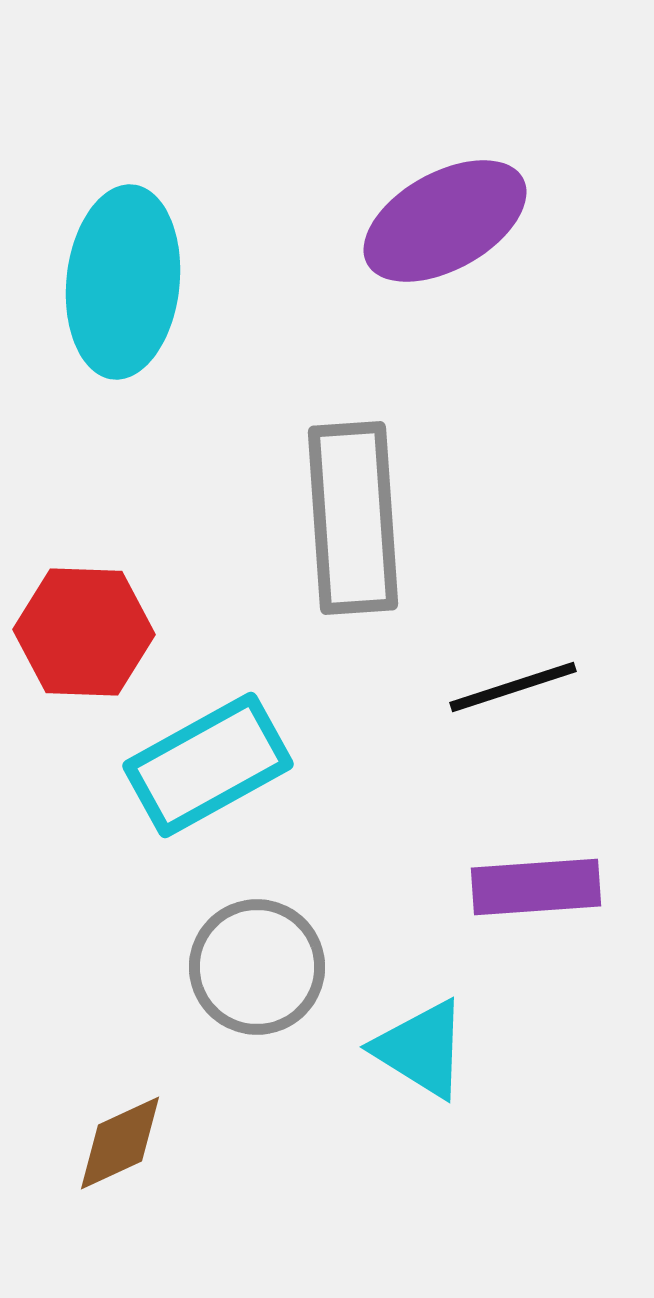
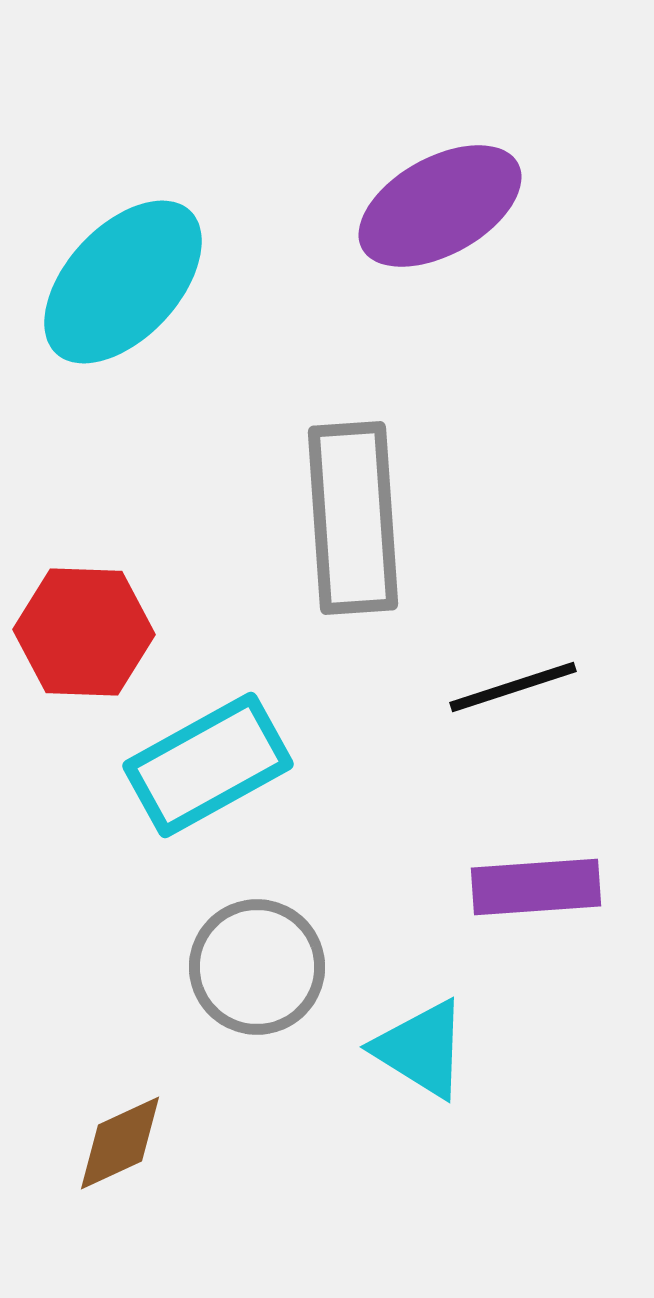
purple ellipse: moved 5 px left, 15 px up
cyan ellipse: rotated 37 degrees clockwise
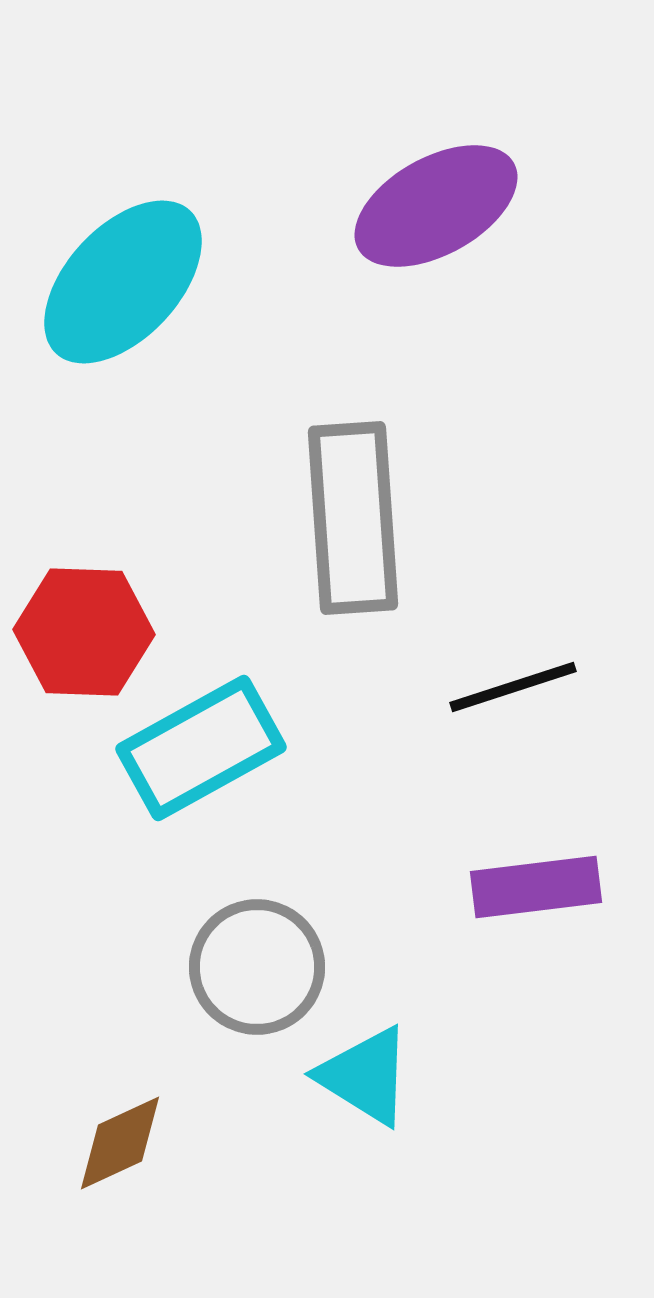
purple ellipse: moved 4 px left
cyan rectangle: moved 7 px left, 17 px up
purple rectangle: rotated 3 degrees counterclockwise
cyan triangle: moved 56 px left, 27 px down
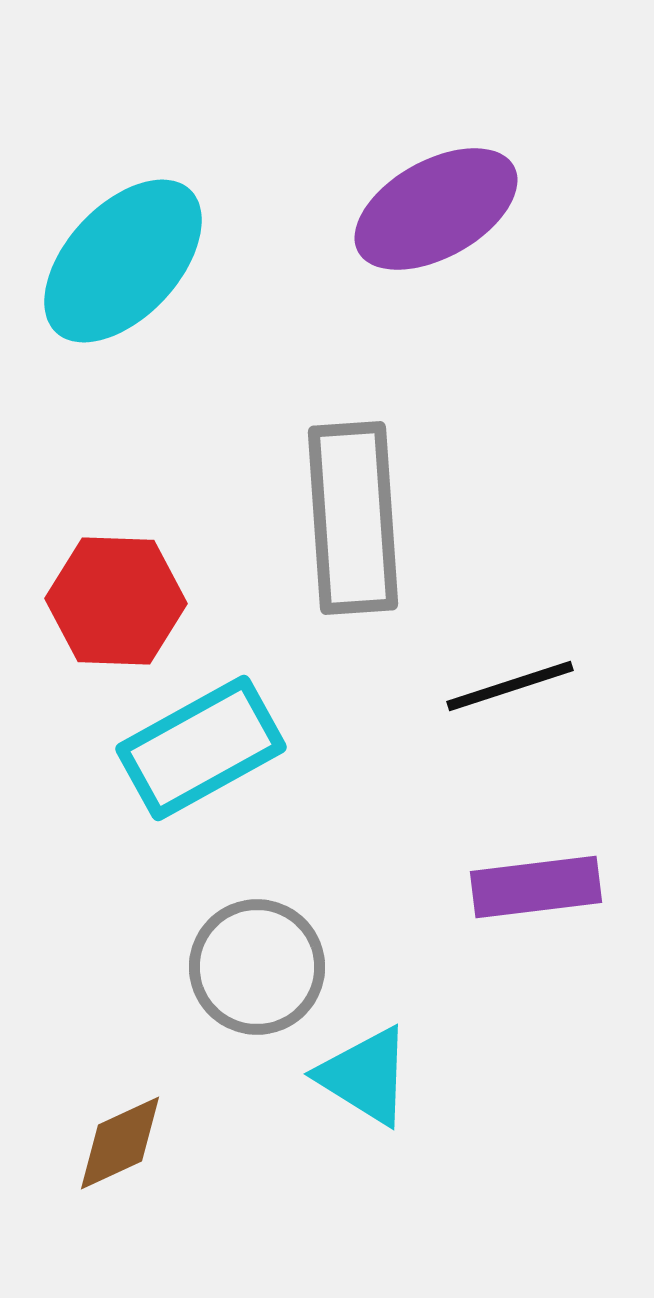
purple ellipse: moved 3 px down
cyan ellipse: moved 21 px up
red hexagon: moved 32 px right, 31 px up
black line: moved 3 px left, 1 px up
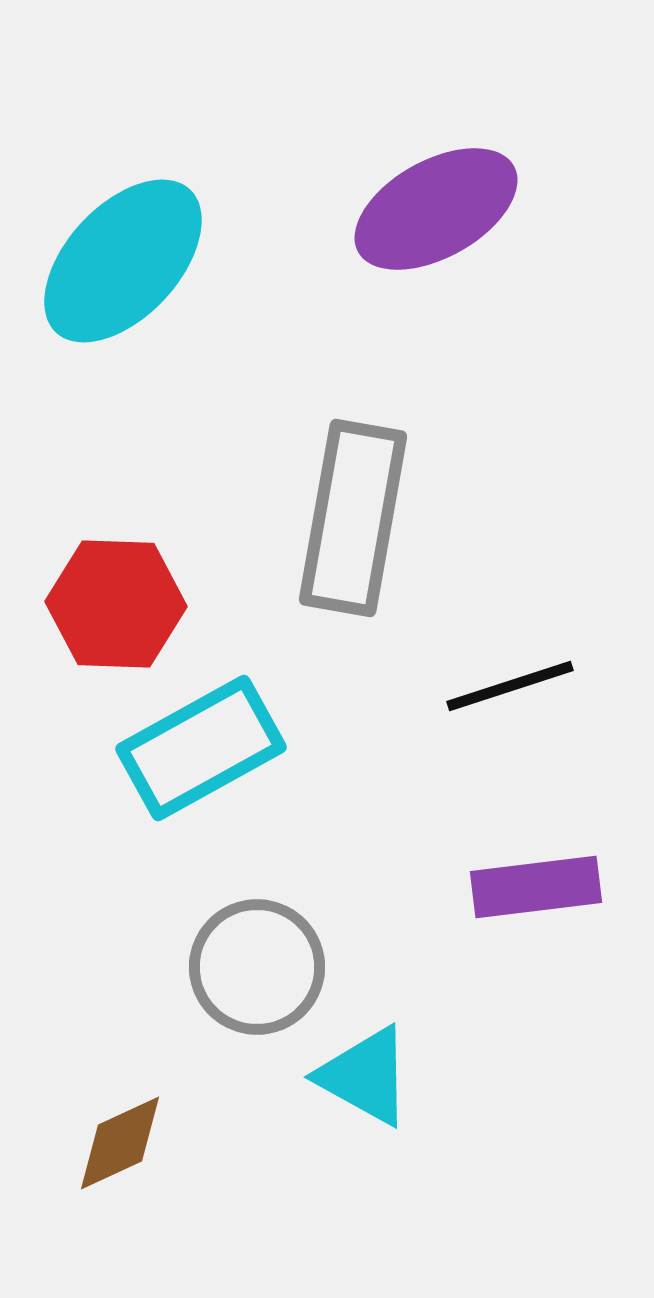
gray rectangle: rotated 14 degrees clockwise
red hexagon: moved 3 px down
cyan triangle: rotated 3 degrees counterclockwise
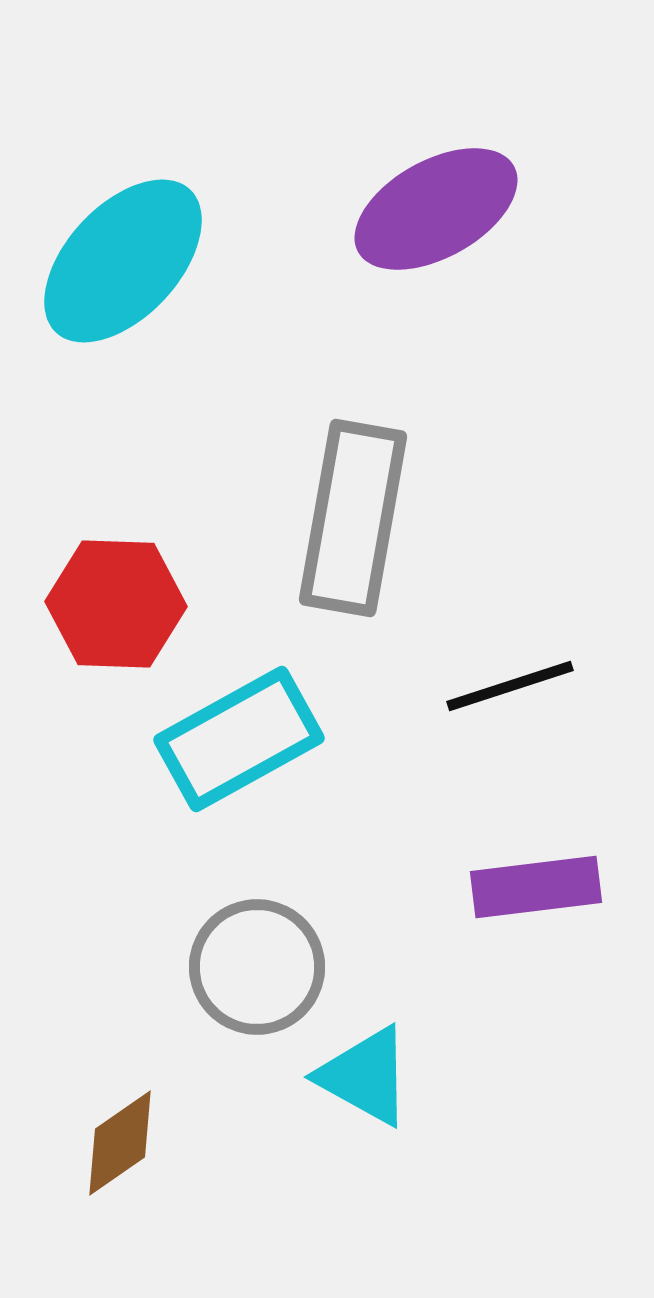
cyan rectangle: moved 38 px right, 9 px up
brown diamond: rotated 10 degrees counterclockwise
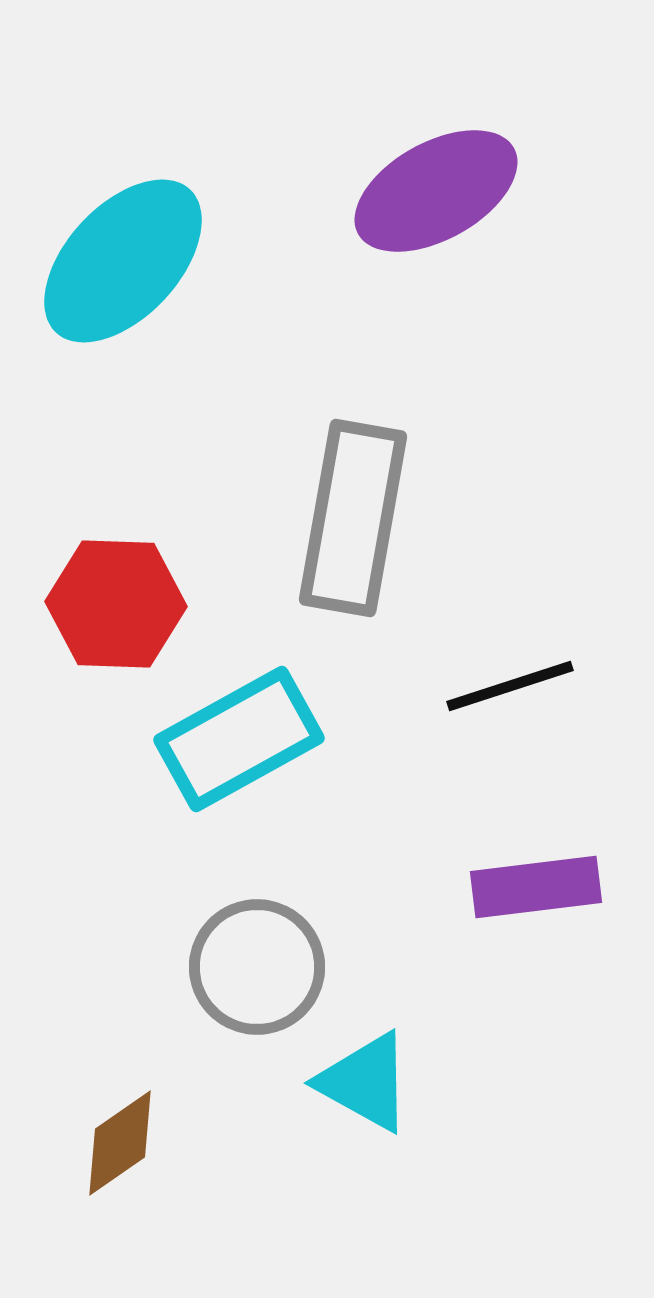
purple ellipse: moved 18 px up
cyan triangle: moved 6 px down
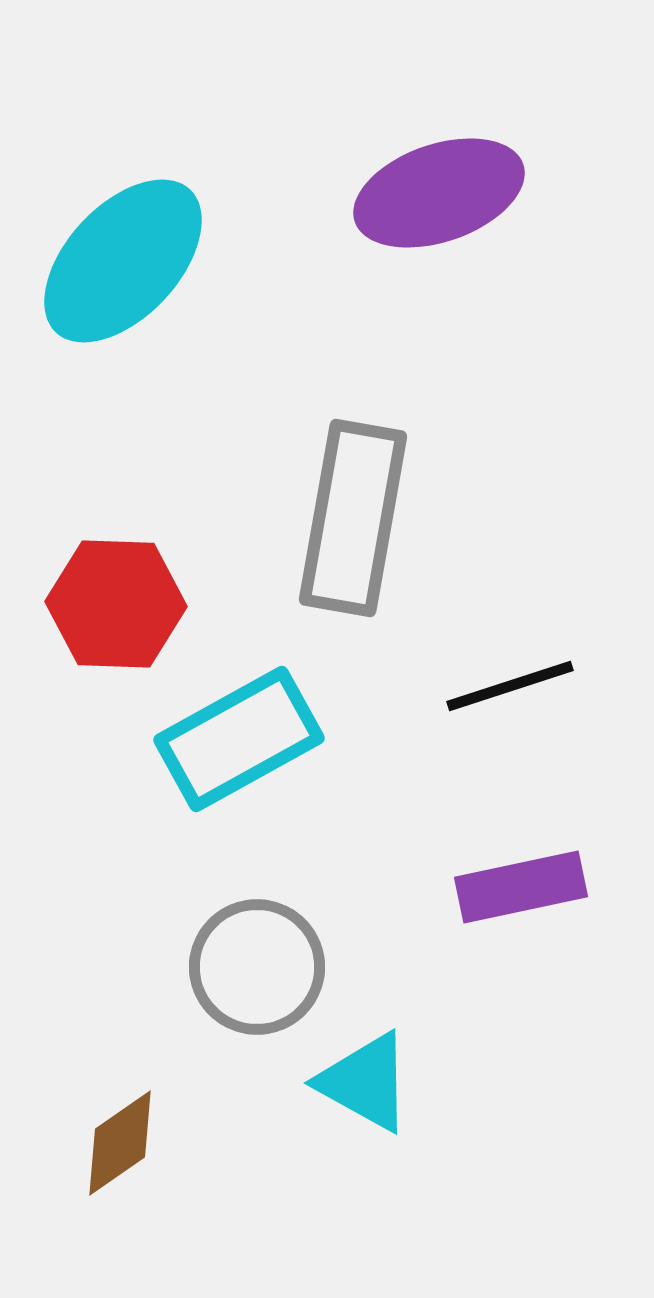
purple ellipse: moved 3 px right, 2 px down; rotated 10 degrees clockwise
purple rectangle: moved 15 px left; rotated 5 degrees counterclockwise
